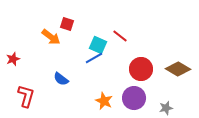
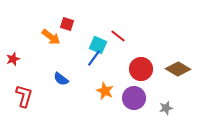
red line: moved 2 px left
blue line: rotated 24 degrees counterclockwise
red L-shape: moved 2 px left
orange star: moved 1 px right, 10 px up
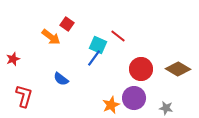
red square: rotated 16 degrees clockwise
orange star: moved 6 px right, 14 px down; rotated 24 degrees clockwise
gray star: rotated 24 degrees clockwise
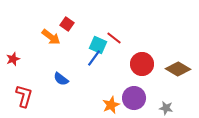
red line: moved 4 px left, 2 px down
red circle: moved 1 px right, 5 px up
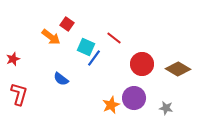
cyan square: moved 12 px left, 2 px down
red L-shape: moved 5 px left, 2 px up
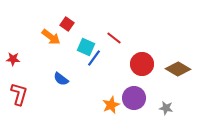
red star: rotated 24 degrees clockwise
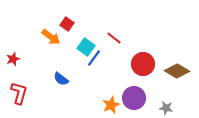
cyan square: rotated 12 degrees clockwise
red star: rotated 24 degrees counterclockwise
red circle: moved 1 px right
brown diamond: moved 1 px left, 2 px down
red L-shape: moved 1 px up
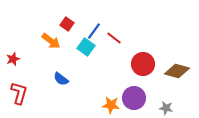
orange arrow: moved 4 px down
blue line: moved 27 px up
brown diamond: rotated 15 degrees counterclockwise
orange star: rotated 30 degrees clockwise
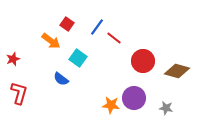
blue line: moved 3 px right, 4 px up
cyan square: moved 8 px left, 11 px down
red circle: moved 3 px up
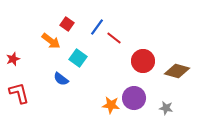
red L-shape: rotated 30 degrees counterclockwise
